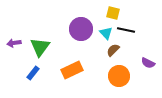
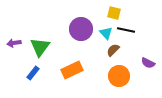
yellow square: moved 1 px right
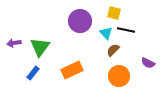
purple circle: moved 1 px left, 8 px up
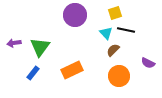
yellow square: moved 1 px right; rotated 32 degrees counterclockwise
purple circle: moved 5 px left, 6 px up
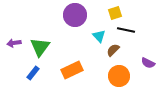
cyan triangle: moved 7 px left, 3 px down
